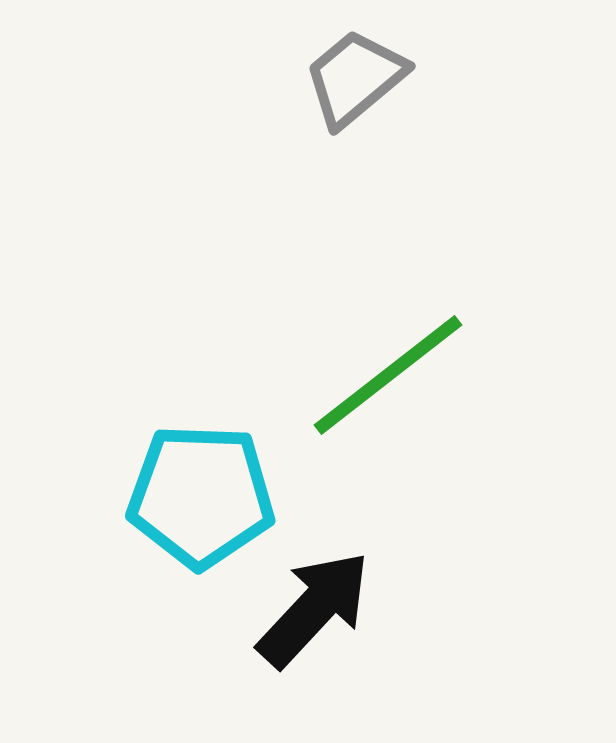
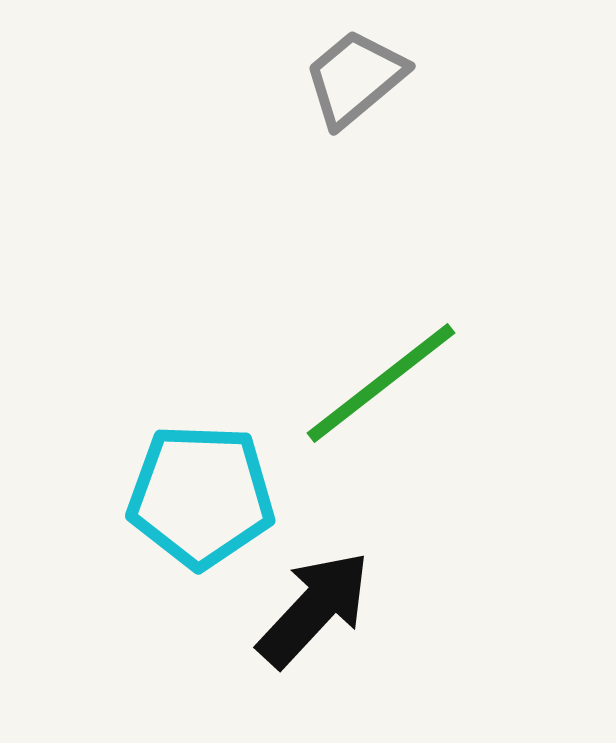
green line: moved 7 px left, 8 px down
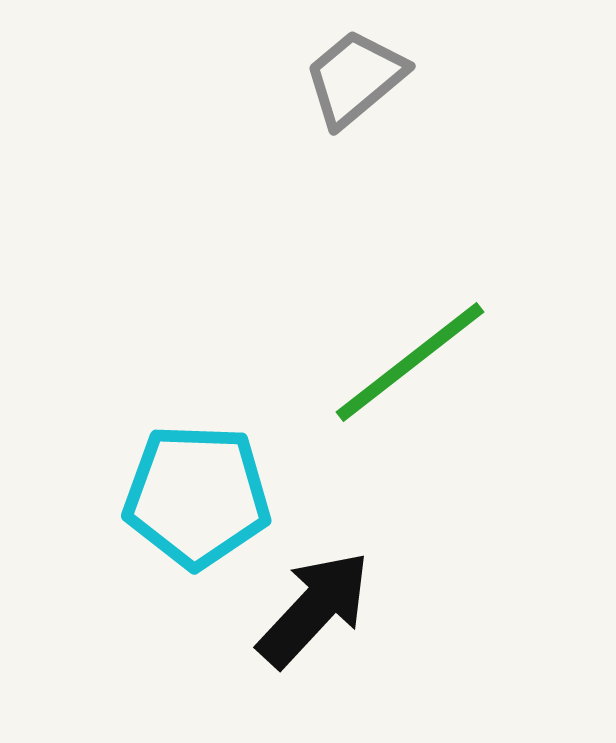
green line: moved 29 px right, 21 px up
cyan pentagon: moved 4 px left
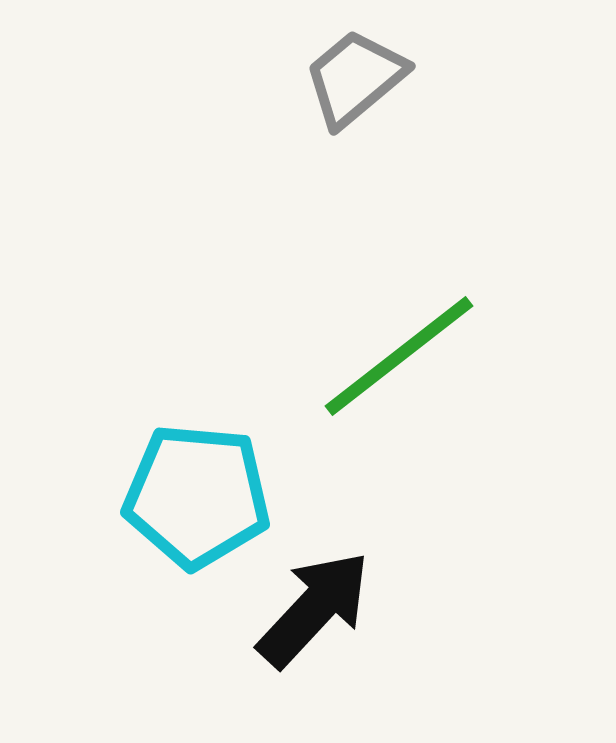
green line: moved 11 px left, 6 px up
cyan pentagon: rotated 3 degrees clockwise
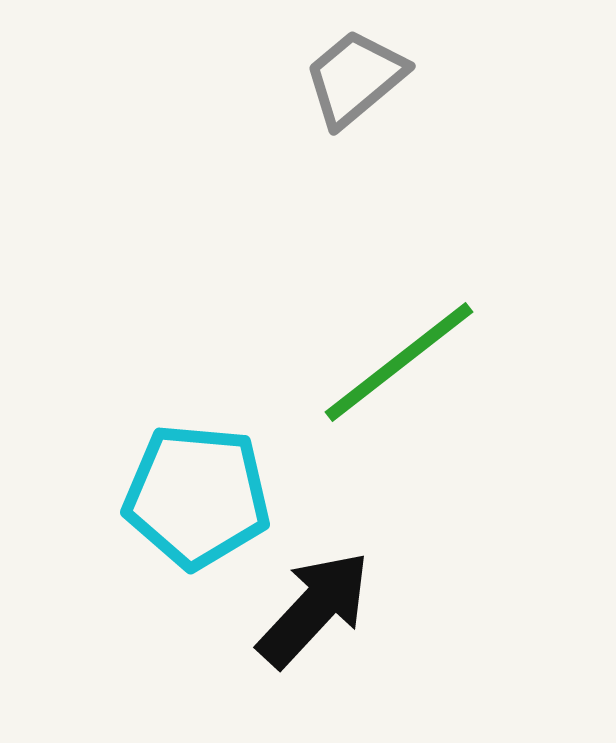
green line: moved 6 px down
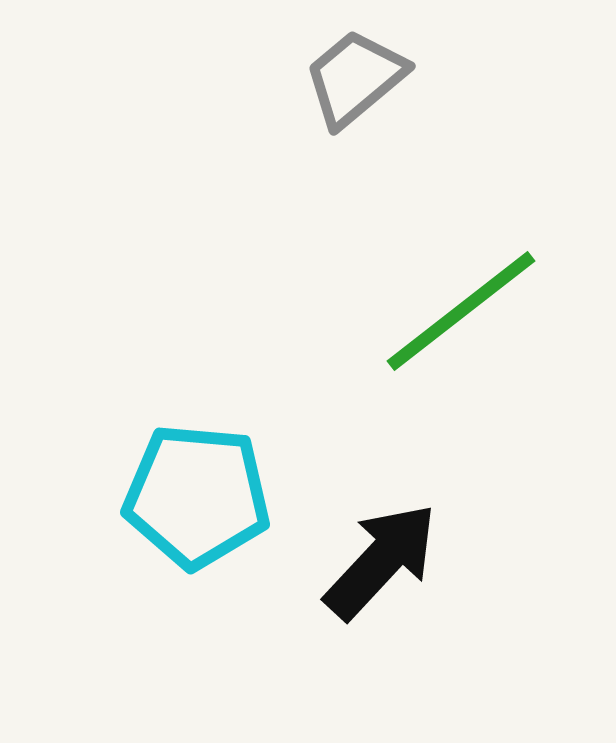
green line: moved 62 px right, 51 px up
black arrow: moved 67 px right, 48 px up
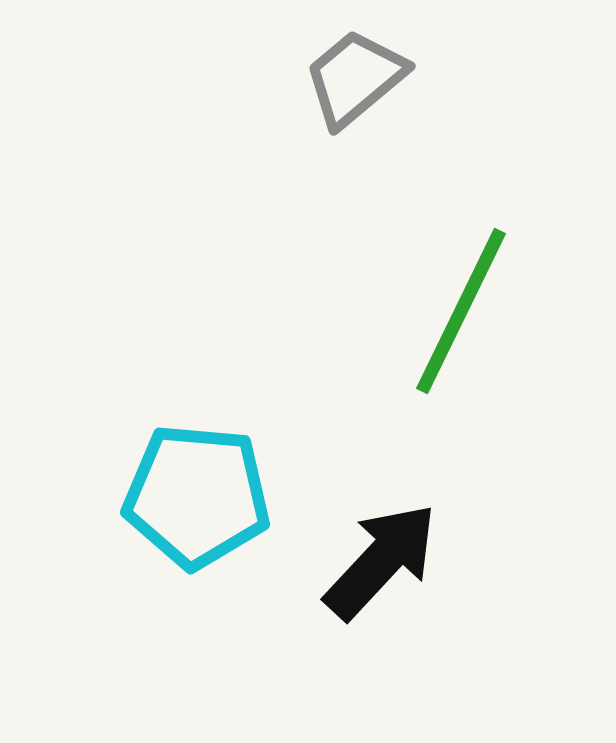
green line: rotated 26 degrees counterclockwise
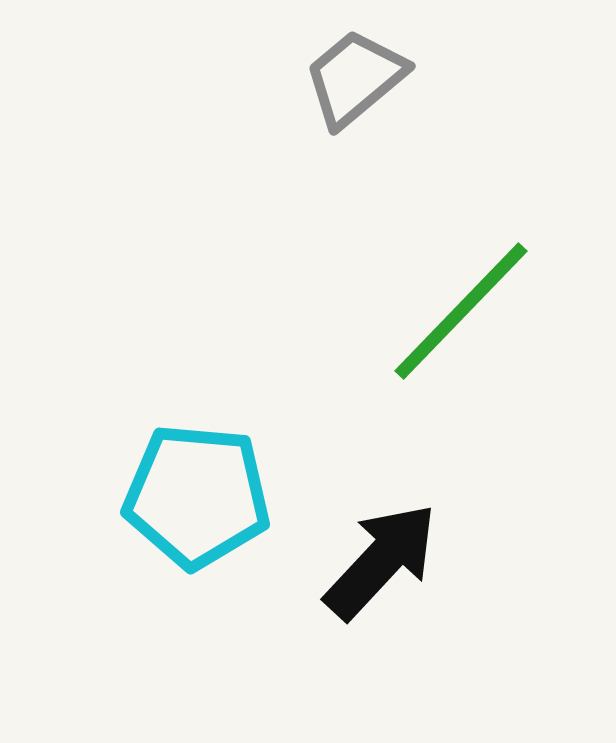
green line: rotated 18 degrees clockwise
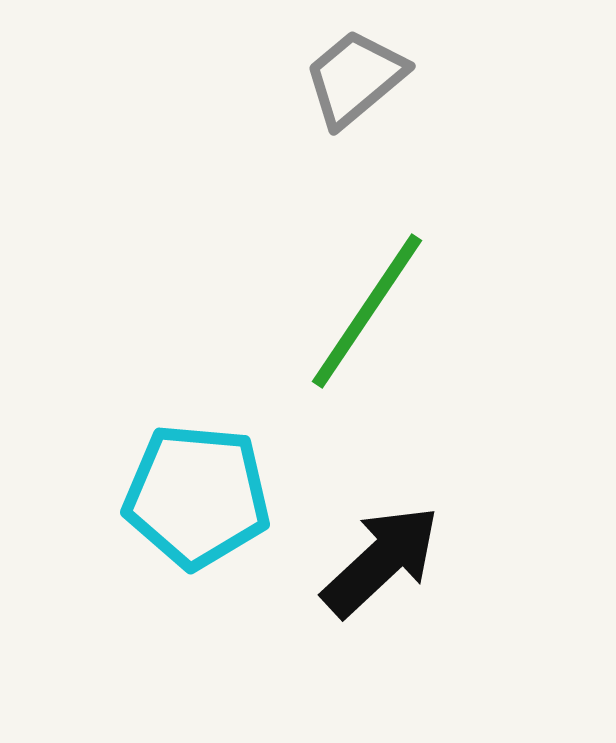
green line: moved 94 px left; rotated 10 degrees counterclockwise
black arrow: rotated 4 degrees clockwise
